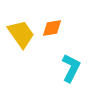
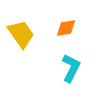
orange diamond: moved 14 px right
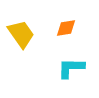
cyan L-shape: rotated 116 degrees counterclockwise
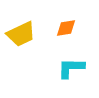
yellow trapezoid: rotated 100 degrees clockwise
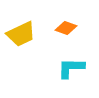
orange diamond: rotated 30 degrees clockwise
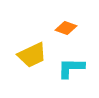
yellow trapezoid: moved 11 px right, 21 px down
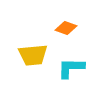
yellow trapezoid: moved 1 px right; rotated 20 degrees clockwise
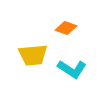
cyan L-shape: moved 1 px right, 1 px down; rotated 148 degrees counterclockwise
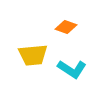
orange diamond: moved 1 px up
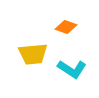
yellow trapezoid: moved 1 px up
